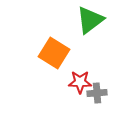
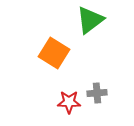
red star: moved 11 px left, 20 px down
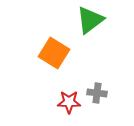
gray cross: rotated 12 degrees clockwise
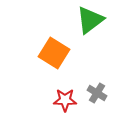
gray cross: rotated 24 degrees clockwise
red star: moved 4 px left, 2 px up
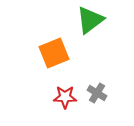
orange square: rotated 36 degrees clockwise
red star: moved 3 px up
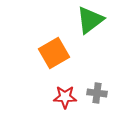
orange square: rotated 8 degrees counterclockwise
gray cross: rotated 24 degrees counterclockwise
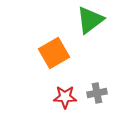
gray cross: rotated 18 degrees counterclockwise
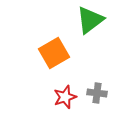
gray cross: rotated 18 degrees clockwise
red star: rotated 20 degrees counterclockwise
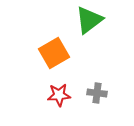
green triangle: moved 1 px left
red star: moved 6 px left, 2 px up; rotated 15 degrees clockwise
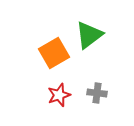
green triangle: moved 15 px down
red star: rotated 15 degrees counterclockwise
